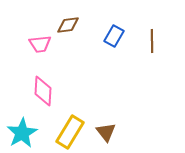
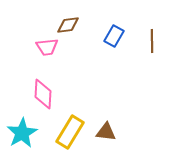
pink trapezoid: moved 7 px right, 3 px down
pink diamond: moved 3 px down
brown triangle: rotated 45 degrees counterclockwise
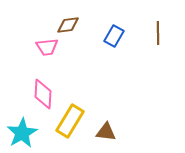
brown line: moved 6 px right, 8 px up
yellow rectangle: moved 11 px up
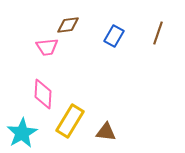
brown line: rotated 20 degrees clockwise
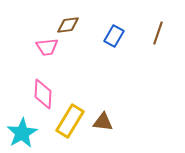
brown triangle: moved 3 px left, 10 px up
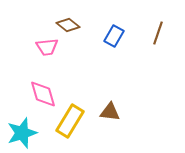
brown diamond: rotated 45 degrees clockwise
pink diamond: rotated 20 degrees counterclockwise
brown triangle: moved 7 px right, 10 px up
cyan star: rotated 12 degrees clockwise
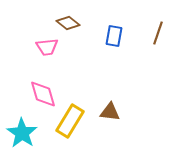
brown diamond: moved 2 px up
blue rectangle: rotated 20 degrees counterclockwise
cyan star: rotated 20 degrees counterclockwise
